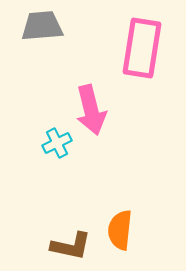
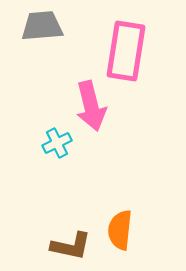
pink rectangle: moved 16 px left, 3 px down
pink arrow: moved 4 px up
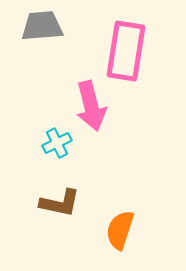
orange semicircle: rotated 12 degrees clockwise
brown L-shape: moved 11 px left, 43 px up
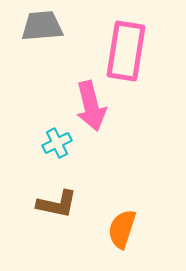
brown L-shape: moved 3 px left, 1 px down
orange semicircle: moved 2 px right, 1 px up
